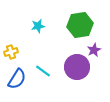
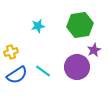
blue semicircle: moved 4 px up; rotated 25 degrees clockwise
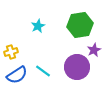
cyan star: rotated 16 degrees counterclockwise
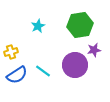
purple star: rotated 16 degrees clockwise
purple circle: moved 2 px left, 2 px up
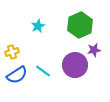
green hexagon: rotated 15 degrees counterclockwise
yellow cross: moved 1 px right
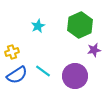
purple circle: moved 11 px down
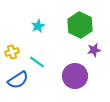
green hexagon: rotated 10 degrees counterclockwise
cyan line: moved 6 px left, 9 px up
blue semicircle: moved 1 px right, 5 px down
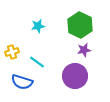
cyan star: rotated 16 degrees clockwise
purple star: moved 10 px left
blue semicircle: moved 4 px right, 2 px down; rotated 50 degrees clockwise
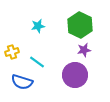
purple circle: moved 1 px up
